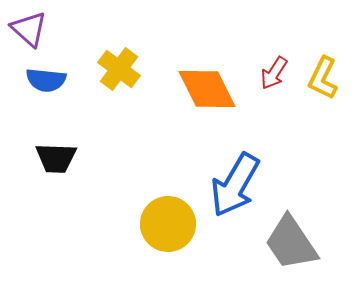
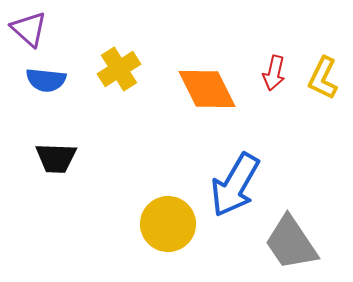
yellow cross: rotated 21 degrees clockwise
red arrow: rotated 20 degrees counterclockwise
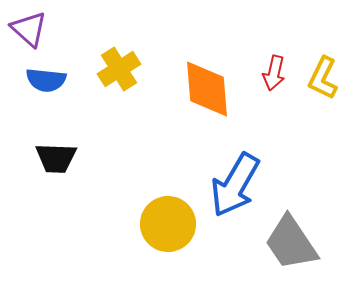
orange diamond: rotated 22 degrees clockwise
